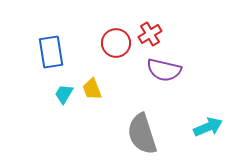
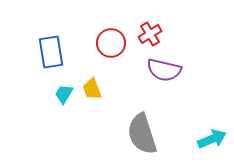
red circle: moved 5 px left
cyan arrow: moved 4 px right, 12 px down
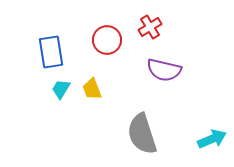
red cross: moved 7 px up
red circle: moved 4 px left, 3 px up
cyan trapezoid: moved 3 px left, 5 px up
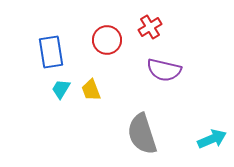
yellow trapezoid: moved 1 px left, 1 px down
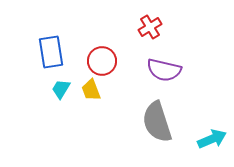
red circle: moved 5 px left, 21 px down
gray semicircle: moved 15 px right, 12 px up
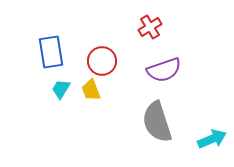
purple semicircle: rotated 32 degrees counterclockwise
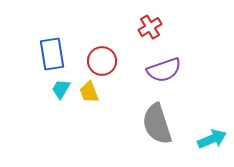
blue rectangle: moved 1 px right, 2 px down
yellow trapezoid: moved 2 px left, 2 px down
gray semicircle: moved 2 px down
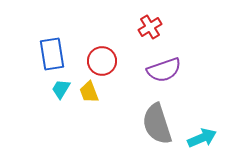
cyan arrow: moved 10 px left, 1 px up
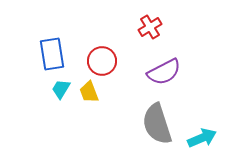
purple semicircle: moved 2 px down; rotated 8 degrees counterclockwise
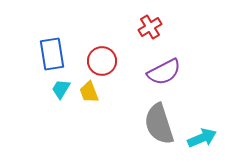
gray semicircle: moved 2 px right
